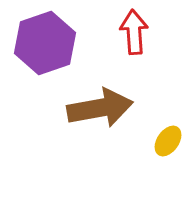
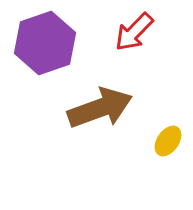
red arrow: rotated 132 degrees counterclockwise
brown arrow: rotated 10 degrees counterclockwise
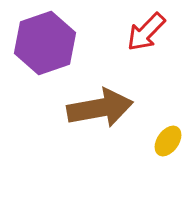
red arrow: moved 12 px right
brown arrow: rotated 10 degrees clockwise
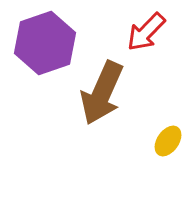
brown arrow: moved 2 px right, 15 px up; rotated 124 degrees clockwise
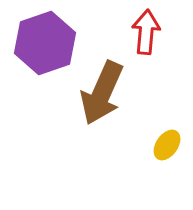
red arrow: rotated 141 degrees clockwise
yellow ellipse: moved 1 px left, 4 px down
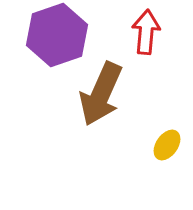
purple hexagon: moved 12 px right, 8 px up
brown arrow: moved 1 px left, 1 px down
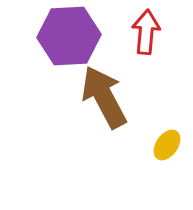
purple hexagon: moved 12 px right, 1 px down; rotated 16 degrees clockwise
brown arrow: moved 3 px right, 3 px down; rotated 128 degrees clockwise
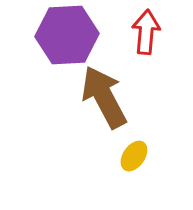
purple hexagon: moved 2 px left, 1 px up
yellow ellipse: moved 33 px left, 11 px down
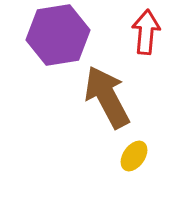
purple hexagon: moved 9 px left; rotated 6 degrees counterclockwise
brown arrow: moved 3 px right
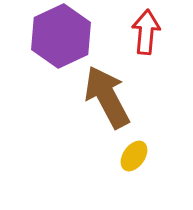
purple hexagon: moved 3 px right, 1 px down; rotated 16 degrees counterclockwise
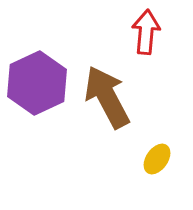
purple hexagon: moved 24 px left, 47 px down
yellow ellipse: moved 23 px right, 3 px down
